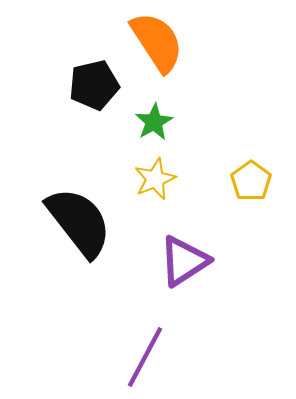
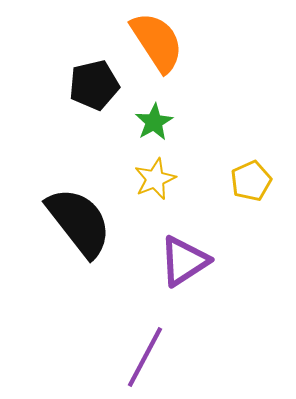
yellow pentagon: rotated 12 degrees clockwise
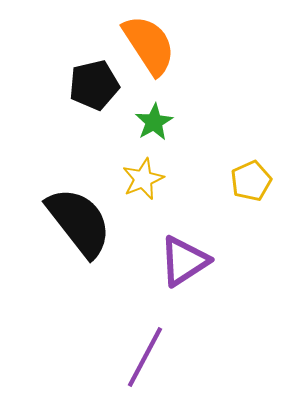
orange semicircle: moved 8 px left, 3 px down
yellow star: moved 12 px left
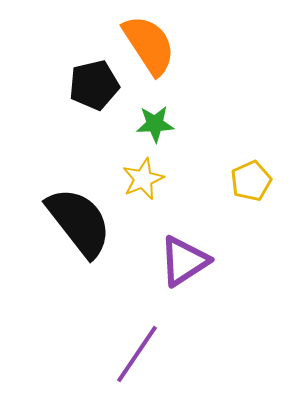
green star: moved 1 px right, 2 px down; rotated 27 degrees clockwise
purple line: moved 8 px left, 3 px up; rotated 6 degrees clockwise
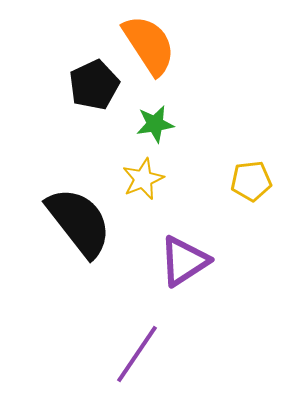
black pentagon: rotated 12 degrees counterclockwise
green star: rotated 6 degrees counterclockwise
yellow pentagon: rotated 18 degrees clockwise
